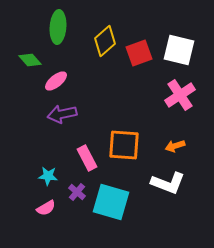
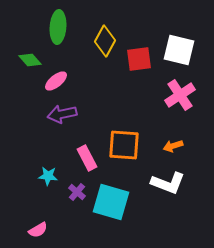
yellow diamond: rotated 20 degrees counterclockwise
red square: moved 6 px down; rotated 12 degrees clockwise
orange arrow: moved 2 px left
pink semicircle: moved 8 px left, 22 px down
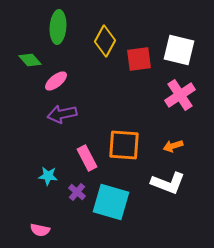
pink semicircle: moved 2 px right; rotated 42 degrees clockwise
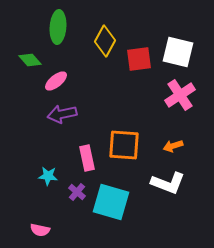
white square: moved 1 px left, 2 px down
pink rectangle: rotated 15 degrees clockwise
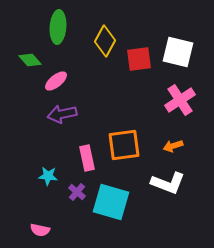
pink cross: moved 5 px down
orange square: rotated 12 degrees counterclockwise
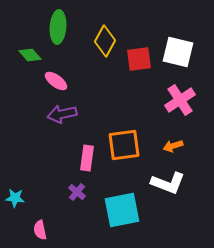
green diamond: moved 5 px up
pink ellipse: rotated 75 degrees clockwise
pink rectangle: rotated 20 degrees clockwise
cyan star: moved 33 px left, 22 px down
cyan square: moved 11 px right, 8 px down; rotated 27 degrees counterclockwise
pink semicircle: rotated 66 degrees clockwise
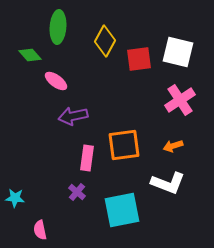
purple arrow: moved 11 px right, 2 px down
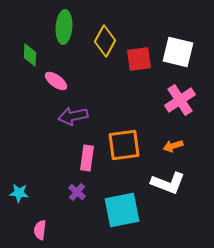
green ellipse: moved 6 px right
green diamond: rotated 45 degrees clockwise
cyan star: moved 4 px right, 5 px up
pink semicircle: rotated 18 degrees clockwise
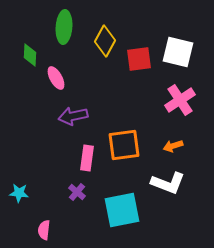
pink ellipse: moved 3 px up; rotated 25 degrees clockwise
pink semicircle: moved 4 px right
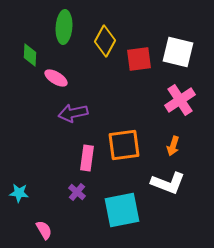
pink ellipse: rotated 30 degrees counterclockwise
purple arrow: moved 3 px up
orange arrow: rotated 54 degrees counterclockwise
pink semicircle: rotated 144 degrees clockwise
